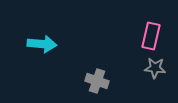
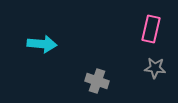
pink rectangle: moved 7 px up
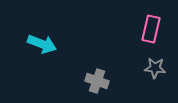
cyan arrow: rotated 16 degrees clockwise
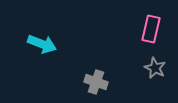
gray star: rotated 20 degrees clockwise
gray cross: moved 1 px left, 1 px down
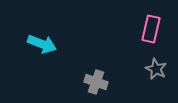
gray star: moved 1 px right, 1 px down
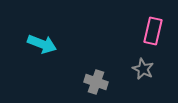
pink rectangle: moved 2 px right, 2 px down
gray star: moved 13 px left
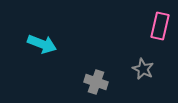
pink rectangle: moved 7 px right, 5 px up
